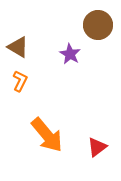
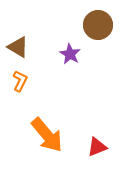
red triangle: rotated 15 degrees clockwise
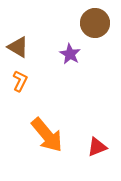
brown circle: moved 3 px left, 2 px up
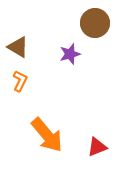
purple star: rotated 25 degrees clockwise
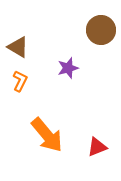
brown circle: moved 6 px right, 7 px down
purple star: moved 2 px left, 14 px down
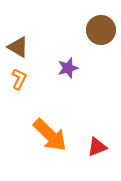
orange L-shape: moved 1 px left, 2 px up
orange arrow: moved 3 px right; rotated 6 degrees counterclockwise
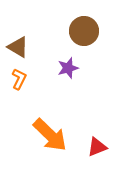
brown circle: moved 17 px left, 1 px down
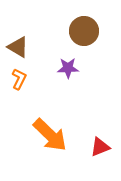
purple star: rotated 15 degrees clockwise
red triangle: moved 3 px right
